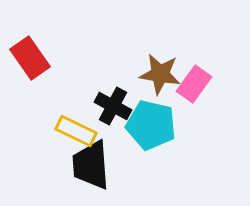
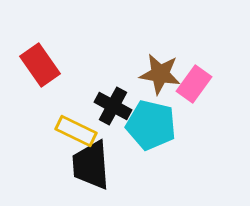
red rectangle: moved 10 px right, 7 px down
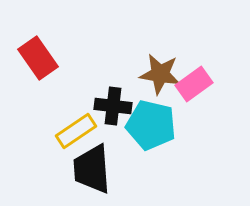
red rectangle: moved 2 px left, 7 px up
pink rectangle: rotated 18 degrees clockwise
black cross: rotated 21 degrees counterclockwise
yellow rectangle: rotated 60 degrees counterclockwise
black trapezoid: moved 1 px right, 4 px down
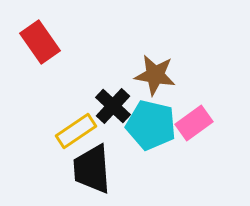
red rectangle: moved 2 px right, 16 px up
brown star: moved 5 px left, 1 px down
pink rectangle: moved 39 px down
black cross: rotated 36 degrees clockwise
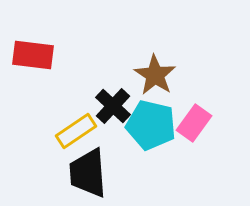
red rectangle: moved 7 px left, 13 px down; rotated 48 degrees counterclockwise
brown star: rotated 24 degrees clockwise
pink rectangle: rotated 18 degrees counterclockwise
black trapezoid: moved 4 px left, 4 px down
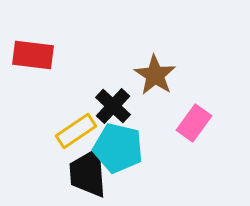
cyan pentagon: moved 33 px left, 23 px down
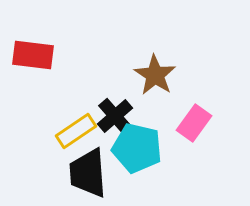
black cross: moved 2 px right, 10 px down; rotated 6 degrees clockwise
cyan pentagon: moved 19 px right
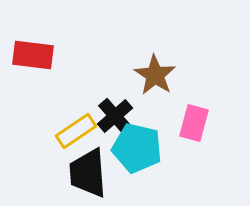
pink rectangle: rotated 21 degrees counterclockwise
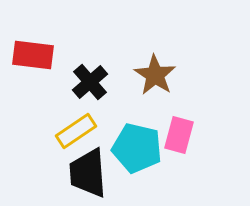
black cross: moved 25 px left, 34 px up
pink rectangle: moved 15 px left, 12 px down
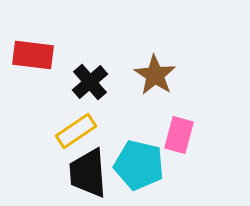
cyan pentagon: moved 2 px right, 17 px down
